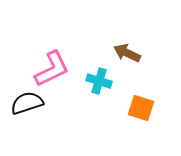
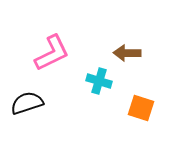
brown arrow: rotated 24 degrees counterclockwise
pink L-shape: moved 16 px up
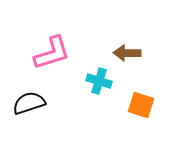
pink L-shape: rotated 9 degrees clockwise
black semicircle: moved 2 px right
orange square: moved 3 px up
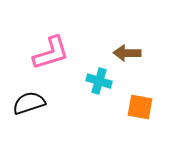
pink L-shape: moved 1 px left
orange square: moved 1 px left, 2 px down; rotated 8 degrees counterclockwise
